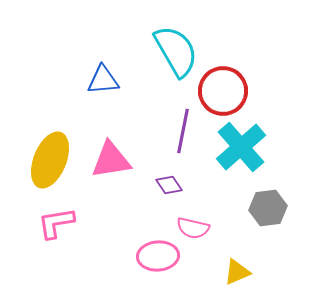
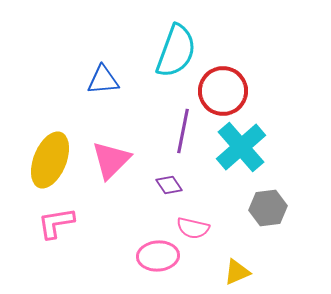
cyan semicircle: rotated 50 degrees clockwise
pink triangle: rotated 36 degrees counterclockwise
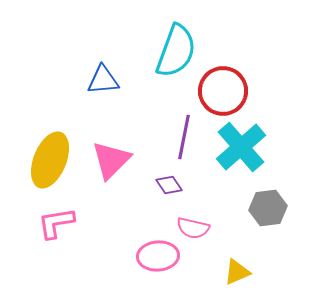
purple line: moved 1 px right, 6 px down
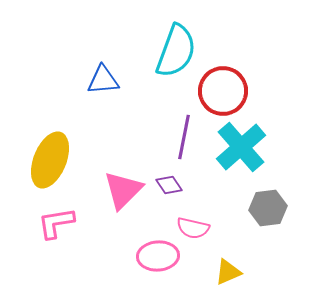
pink triangle: moved 12 px right, 30 px down
yellow triangle: moved 9 px left
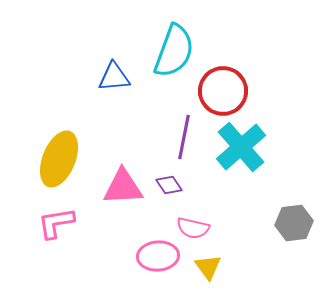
cyan semicircle: moved 2 px left
blue triangle: moved 11 px right, 3 px up
yellow ellipse: moved 9 px right, 1 px up
pink triangle: moved 3 px up; rotated 42 degrees clockwise
gray hexagon: moved 26 px right, 15 px down
yellow triangle: moved 20 px left, 5 px up; rotated 44 degrees counterclockwise
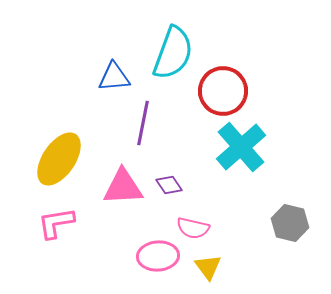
cyan semicircle: moved 1 px left, 2 px down
purple line: moved 41 px left, 14 px up
yellow ellipse: rotated 12 degrees clockwise
gray hexagon: moved 4 px left; rotated 21 degrees clockwise
